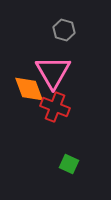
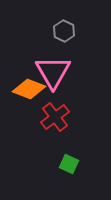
gray hexagon: moved 1 px down; rotated 10 degrees clockwise
orange diamond: rotated 48 degrees counterclockwise
red cross: moved 10 px down; rotated 32 degrees clockwise
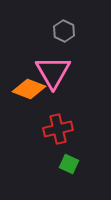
red cross: moved 3 px right, 12 px down; rotated 24 degrees clockwise
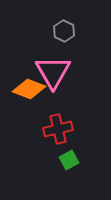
green square: moved 4 px up; rotated 36 degrees clockwise
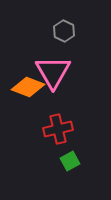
orange diamond: moved 1 px left, 2 px up
green square: moved 1 px right, 1 px down
